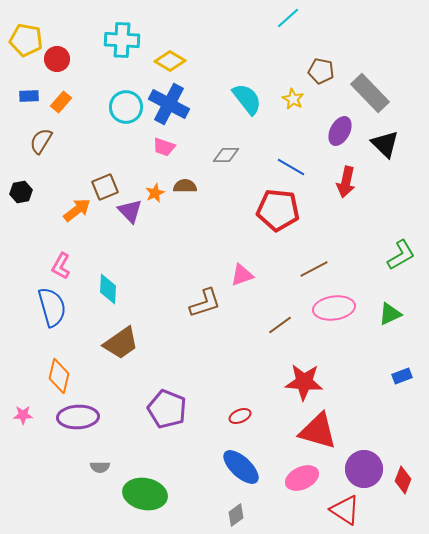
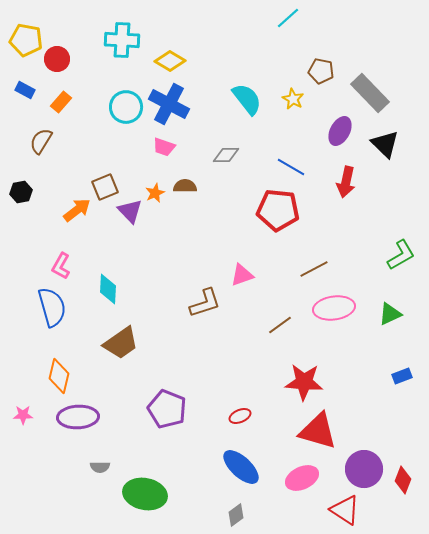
blue rectangle at (29, 96): moved 4 px left, 6 px up; rotated 30 degrees clockwise
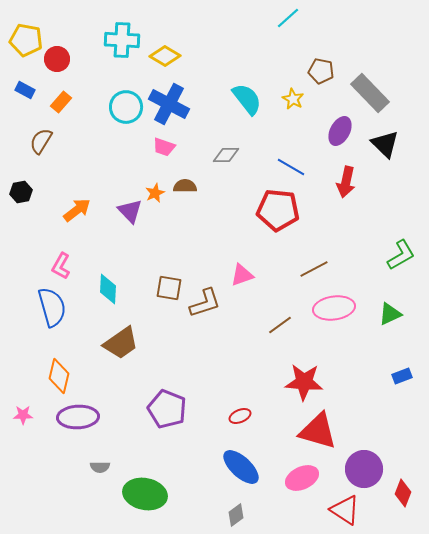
yellow diamond at (170, 61): moved 5 px left, 5 px up
brown square at (105, 187): moved 64 px right, 101 px down; rotated 32 degrees clockwise
red diamond at (403, 480): moved 13 px down
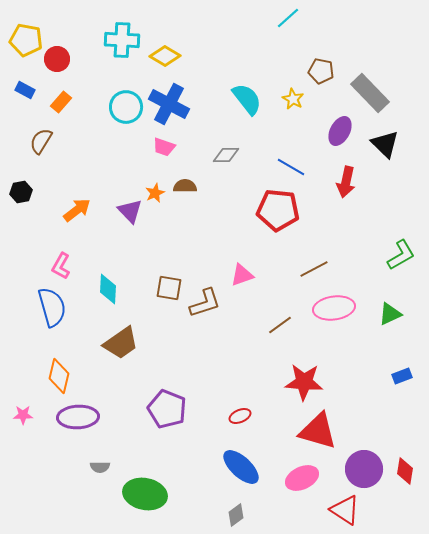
red diamond at (403, 493): moved 2 px right, 22 px up; rotated 12 degrees counterclockwise
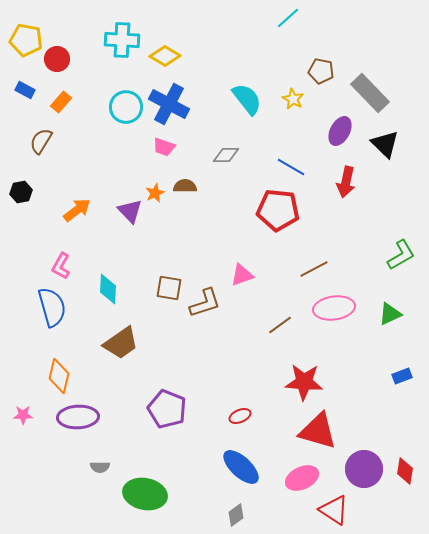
red triangle at (345, 510): moved 11 px left
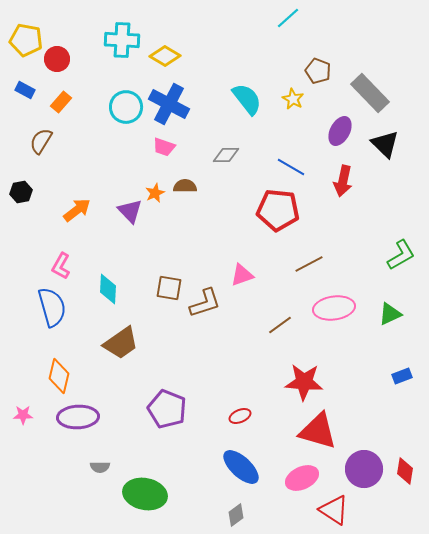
brown pentagon at (321, 71): moved 3 px left; rotated 10 degrees clockwise
red arrow at (346, 182): moved 3 px left, 1 px up
brown line at (314, 269): moved 5 px left, 5 px up
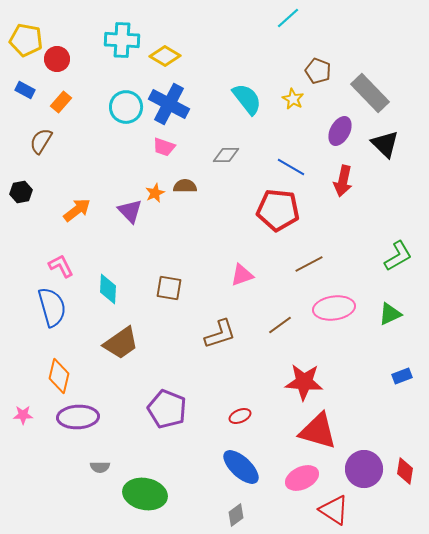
green L-shape at (401, 255): moved 3 px left, 1 px down
pink L-shape at (61, 266): rotated 124 degrees clockwise
brown L-shape at (205, 303): moved 15 px right, 31 px down
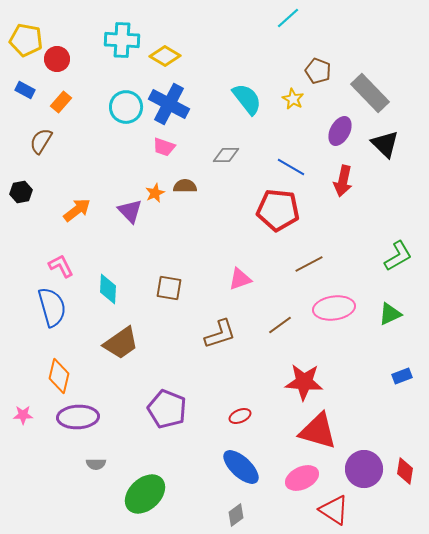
pink triangle at (242, 275): moved 2 px left, 4 px down
gray semicircle at (100, 467): moved 4 px left, 3 px up
green ellipse at (145, 494): rotated 54 degrees counterclockwise
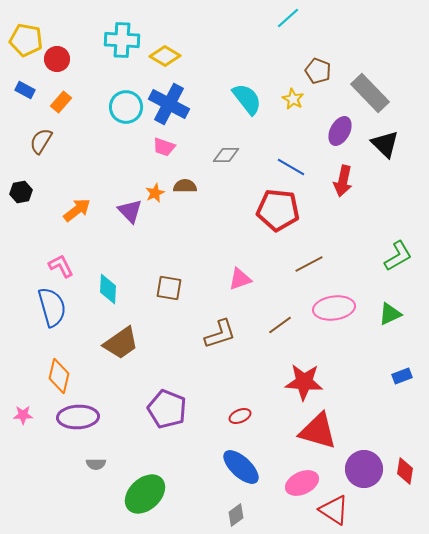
pink ellipse at (302, 478): moved 5 px down
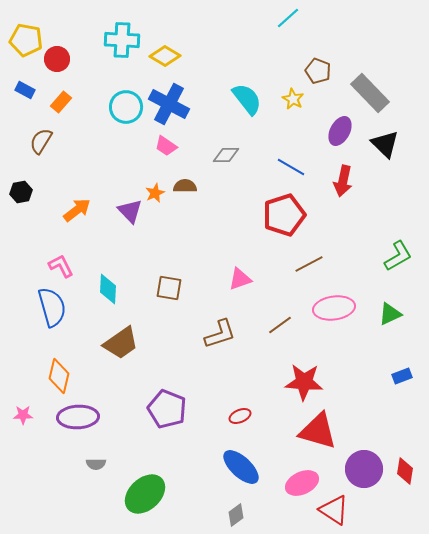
pink trapezoid at (164, 147): moved 2 px right, 1 px up; rotated 15 degrees clockwise
red pentagon at (278, 210): moved 6 px right, 5 px down; rotated 24 degrees counterclockwise
